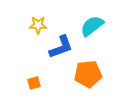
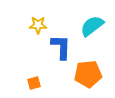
blue L-shape: rotated 68 degrees counterclockwise
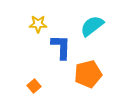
yellow star: moved 1 px up
orange pentagon: rotated 8 degrees counterclockwise
orange square: moved 3 px down; rotated 24 degrees counterclockwise
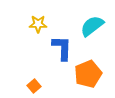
blue L-shape: moved 1 px right, 1 px down
orange pentagon: rotated 8 degrees counterclockwise
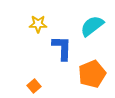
orange pentagon: moved 4 px right
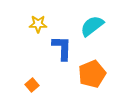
orange square: moved 2 px left, 1 px up
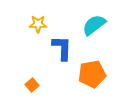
cyan semicircle: moved 2 px right, 1 px up
orange pentagon: rotated 12 degrees clockwise
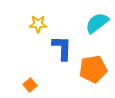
cyan semicircle: moved 3 px right, 2 px up
orange pentagon: moved 1 px right, 5 px up
orange square: moved 2 px left
